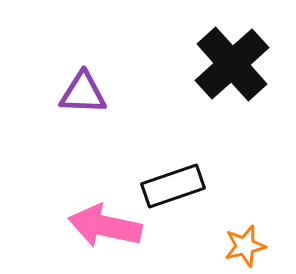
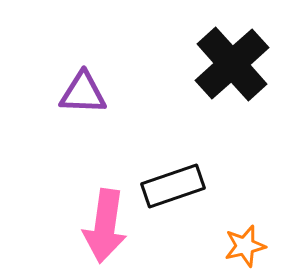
pink arrow: rotated 94 degrees counterclockwise
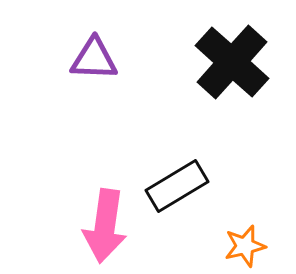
black cross: moved 2 px up; rotated 6 degrees counterclockwise
purple triangle: moved 11 px right, 34 px up
black rectangle: moved 4 px right; rotated 12 degrees counterclockwise
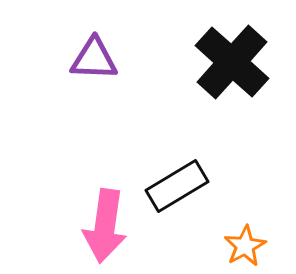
orange star: rotated 15 degrees counterclockwise
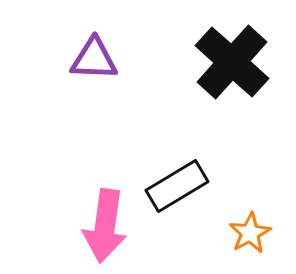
orange star: moved 5 px right, 13 px up
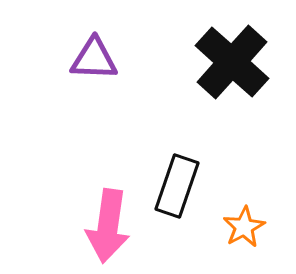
black rectangle: rotated 40 degrees counterclockwise
pink arrow: moved 3 px right
orange star: moved 6 px left, 6 px up
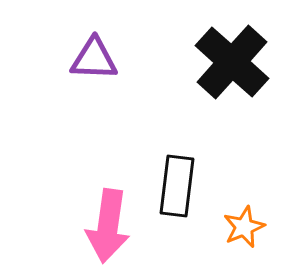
black rectangle: rotated 12 degrees counterclockwise
orange star: rotated 6 degrees clockwise
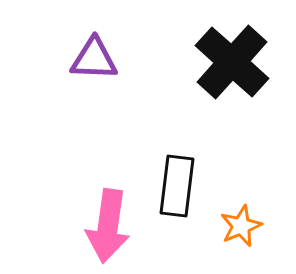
orange star: moved 3 px left, 1 px up
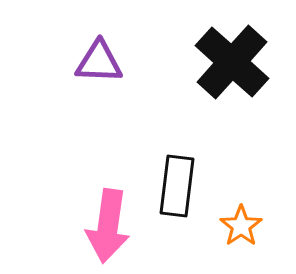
purple triangle: moved 5 px right, 3 px down
orange star: rotated 12 degrees counterclockwise
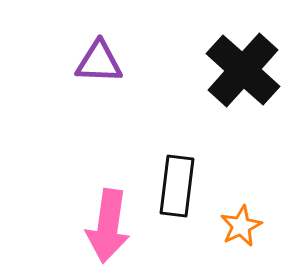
black cross: moved 11 px right, 8 px down
orange star: rotated 9 degrees clockwise
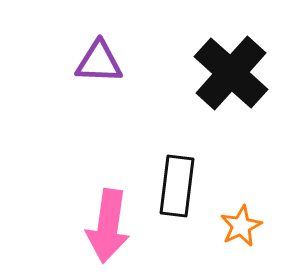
black cross: moved 12 px left, 3 px down
